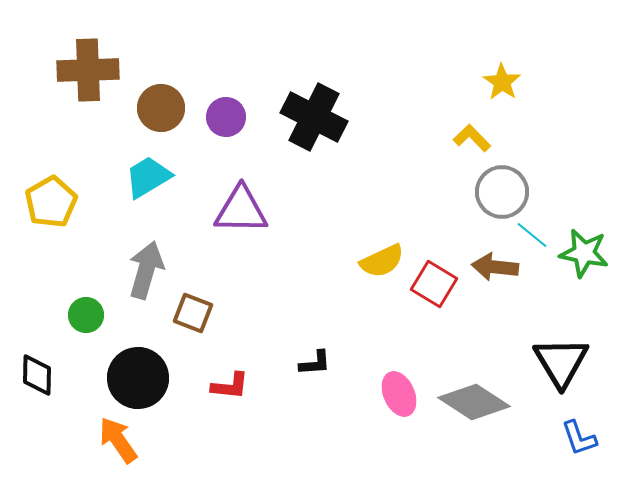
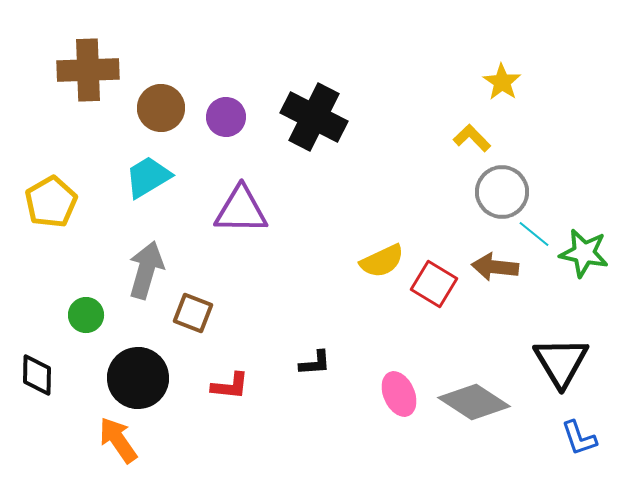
cyan line: moved 2 px right, 1 px up
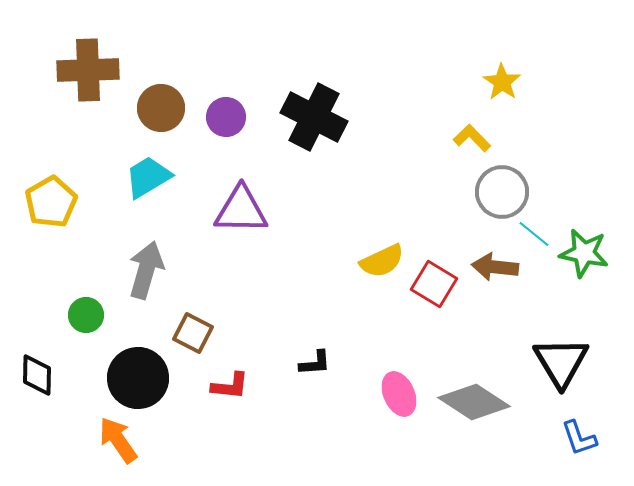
brown square: moved 20 px down; rotated 6 degrees clockwise
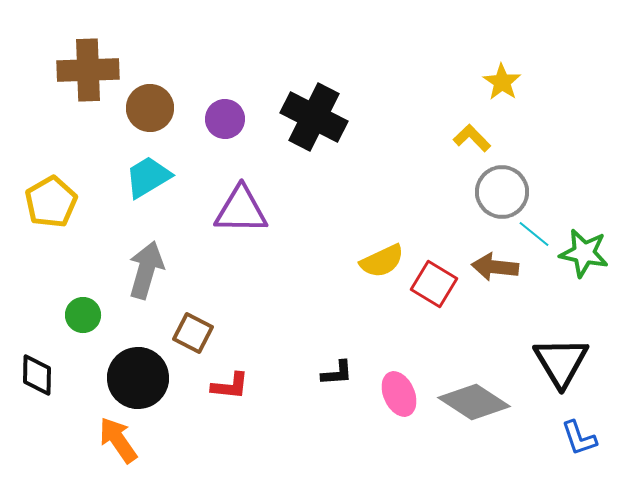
brown circle: moved 11 px left
purple circle: moved 1 px left, 2 px down
green circle: moved 3 px left
black L-shape: moved 22 px right, 10 px down
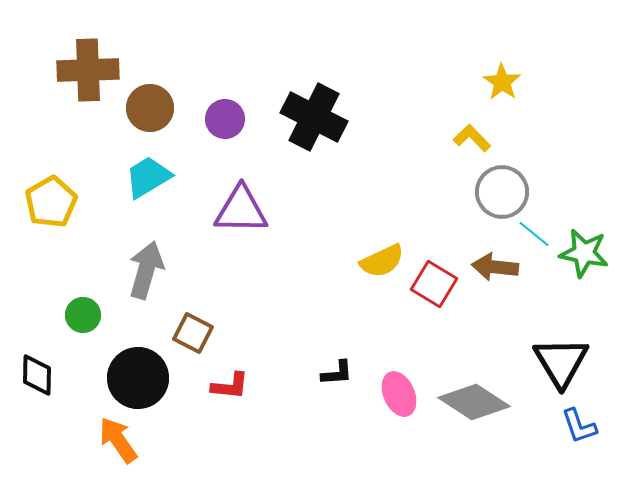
blue L-shape: moved 12 px up
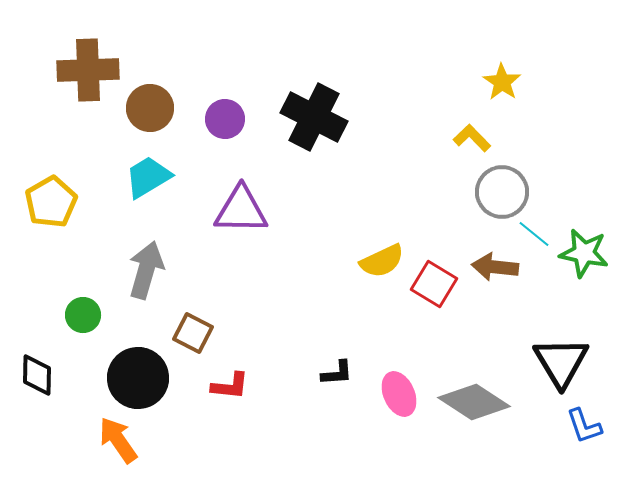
blue L-shape: moved 5 px right
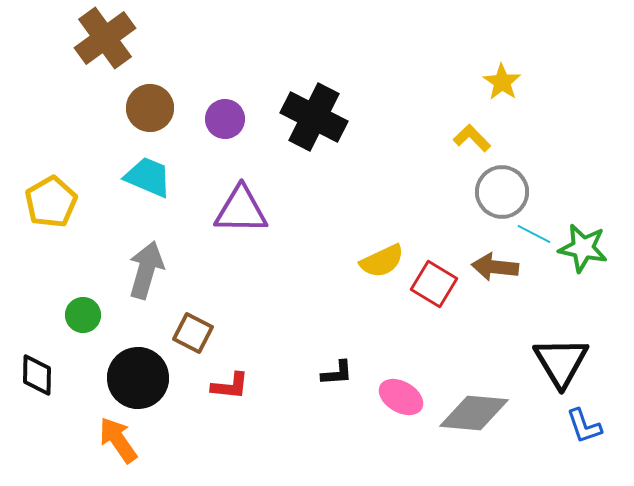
brown cross: moved 17 px right, 32 px up; rotated 34 degrees counterclockwise
cyan trapezoid: rotated 54 degrees clockwise
cyan line: rotated 12 degrees counterclockwise
green star: moved 1 px left, 5 px up
pink ellipse: moved 2 px right, 3 px down; rotated 36 degrees counterclockwise
gray diamond: moved 11 px down; rotated 28 degrees counterclockwise
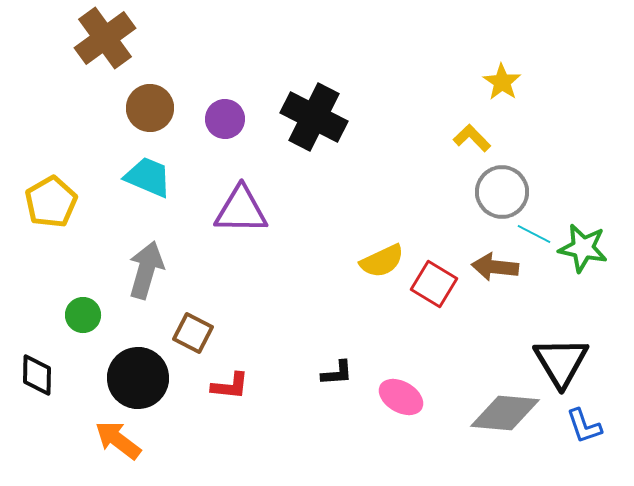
gray diamond: moved 31 px right
orange arrow: rotated 18 degrees counterclockwise
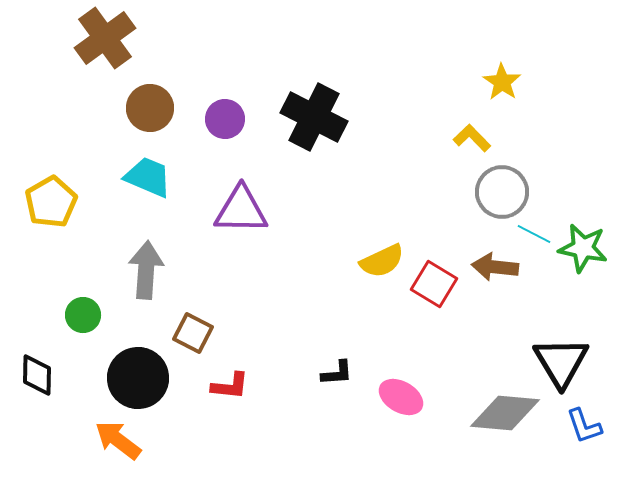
gray arrow: rotated 12 degrees counterclockwise
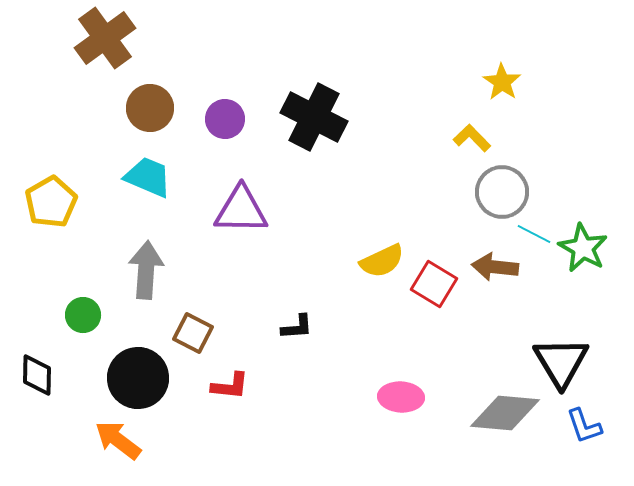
green star: rotated 18 degrees clockwise
black L-shape: moved 40 px left, 46 px up
pink ellipse: rotated 27 degrees counterclockwise
